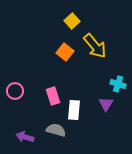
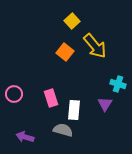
pink circle: moved 1 px left, 3 px down
pink rectangle: moved 2 px left, 2 px down
purple triangle: moved 1 px left
gray semicircle: moved 7 px right
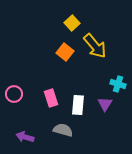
yellow square: moved 2 px down
white rectangle: moved 4 px right, 5 px up
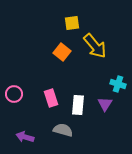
yellow square: rotated 35 degrees clockwise
orange square: moved 3 px left
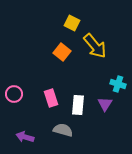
yellow square: rotated 35 degrees clockwise
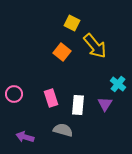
cyan cross: rotated 21 degrees clockwise
